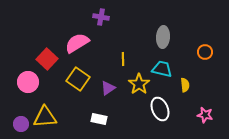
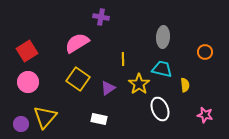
red square: moved 20 px left, 8 px up; rotated 15 degrees clockwise
yellow triangle: rotated 45 degrees counterclockwise
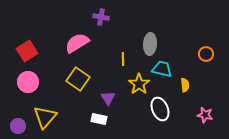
gray ellipse: moved 13 px left, 7 px down
orange circle: moved 1 px right, 2 px down
purple triangle: moved 10 px down; rotated 28 degrees counterclockwise
purple circle: moved 3 px left, 2 px down
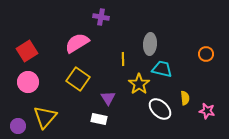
yellow semicircle: moved 13 px down
white ellipse: rotated 25 degrees counterclockwise
pink star: moved 2 px right, 4 px up
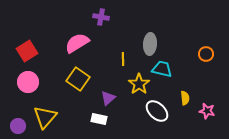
purple triangle: rotated 21 degrees clockwise
white ellipse: moved 3 px left, 2 px down
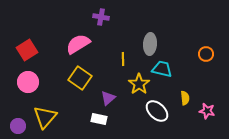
pink semicircle: moved 1 px right, 1 px down
red square: moved 1 px up
yellow square: moved 2 px right, 1 px up
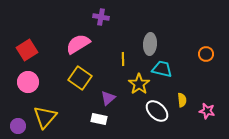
yellow semicircle: moved 3 px left, 2 px down
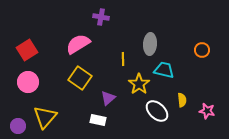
orange circle: moved 4 px left, 4 px up
cyan trapezoid: moved 2 px right, 1 px down
white rectangle: moved 1 px left, 1 px down
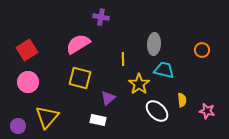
gray ellipse: moved 4 px right
yellow square: rotated 20 degrees counterclockwise
yellow triangle: moved 2 px right
